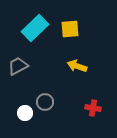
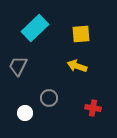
yellow square: moved 11 px right, 5 px down
gray trapezoid: rotated 35 degrees counterclockwise
gray circle: moved 4 px right, 4 px up
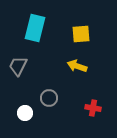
cyan rectangle: rotated 32 degrees counterclockwise
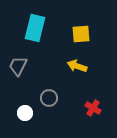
red cross: rotated 21 degrees clockwise
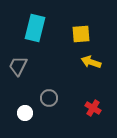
yellow arrow: moved 14 px right, 4 px up
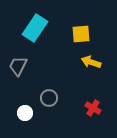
cyan rectangle: rotated 20 degrees clockwise
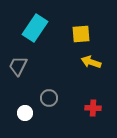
red cross: rotated 28 degrees counterclockwise
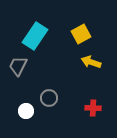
cyan rectangle: moved 8 px down
yellow square: rotated 24 degrees counterclockwise
white circle: moved 1 px right, 2 px up
